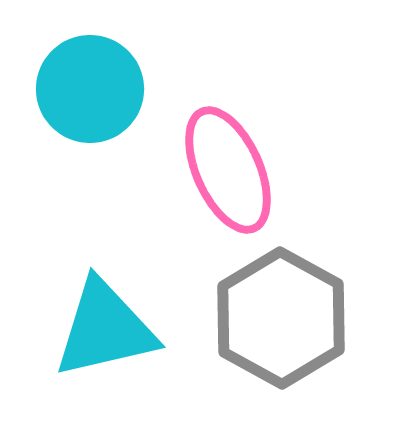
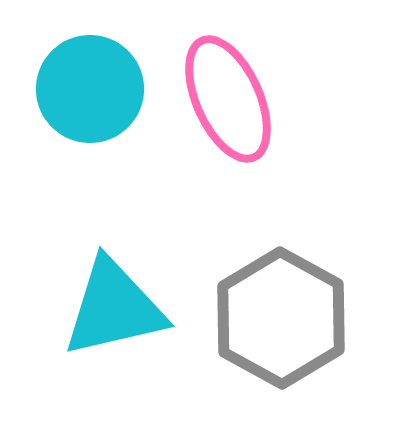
pink ellipse: moved 71 px up
cyan triangle: moved 9 px right, 21 px up
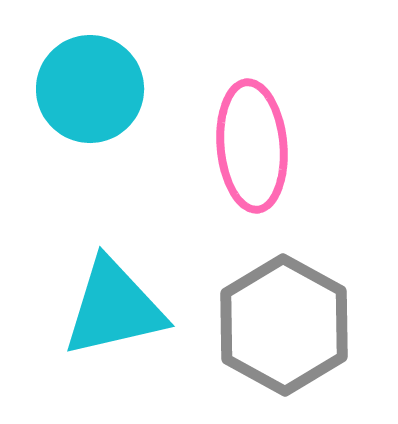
pink ellipse: moved 24 px right, 47 px down; rotated 19 degrees clockwise
gray hexagon: moved 3 px right, 7 px down
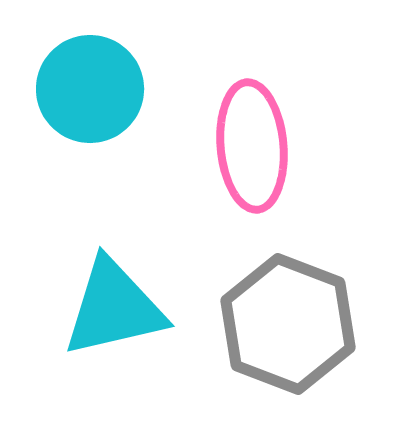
gray hexagon: moved 4 px right, 1 px up; rotated 8 degrees counterclockwise
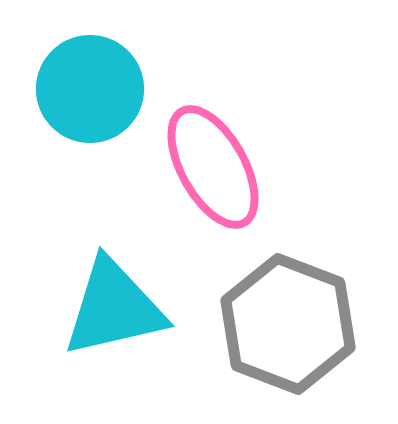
pink ellipse: moved 39 px left, 21 px down; rotated 24 degrees counterclockwise
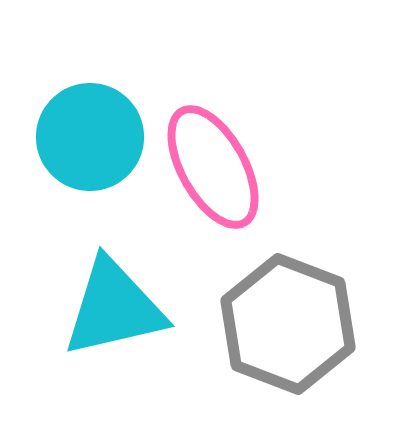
cyan circle: moved 48 px down
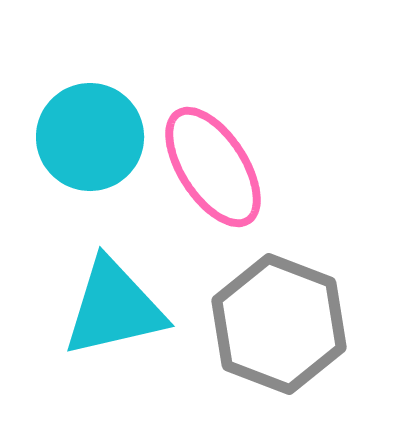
pink ellipse: rotated 4 degrees counterclockwise
gray hexagon: moved 9 px left
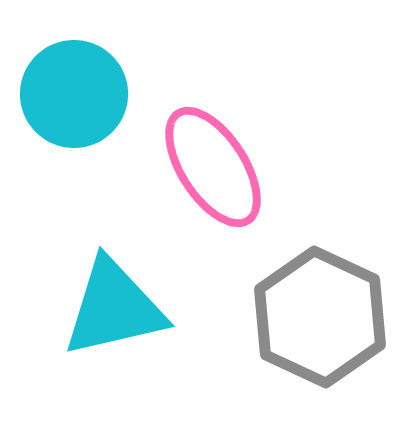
cyan circle: moved 16 px left, 43 px up
gray hexagon: moved 41 px right, 7 px up; rotated 4 degrees clockwise
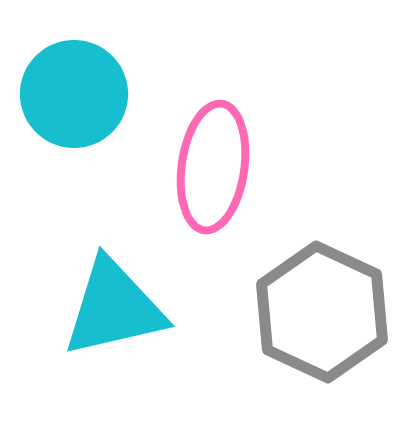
pink ellipse: rotated 41 degrees clockwise
gray hexagon: moved 2 px right, 5 px up
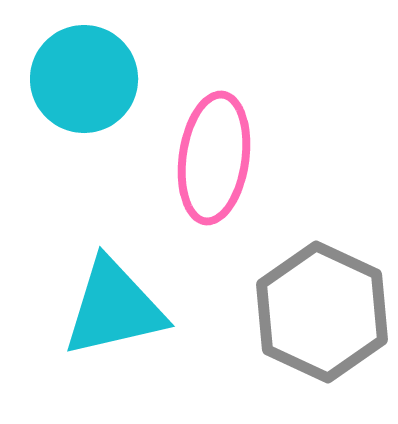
cyan circle: moved 10 px right, 15 px up
pink ellipse: moved 1 px right, 9 px up
